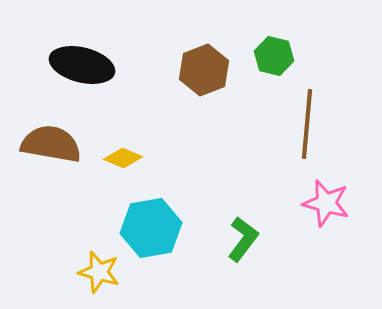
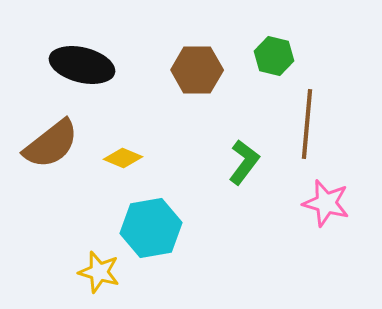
brown hexagon: moved 7 px left; rotated 21 degrees clockwise
brown semicircle: rotated 132 degrees clockwise
green L-shape: moved 1 px right, 77 px up
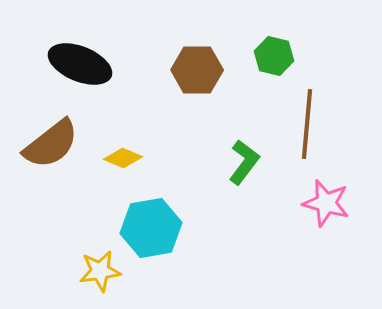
black ellipse: moved 2 px left, 1 px up; rotated 8 degrees clockwise
yellow star: moved 1 px right, 1 px up; rotated 24 degrees counterclockwise
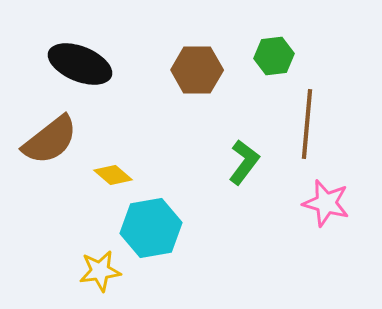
green hexagon: rotated 21 degrees counterclockwise
brown semicircle: moved 1 px left, 4 px up
yellow diamond: moved 10 px left, 17 px down; rotated 18 degrees clockwise
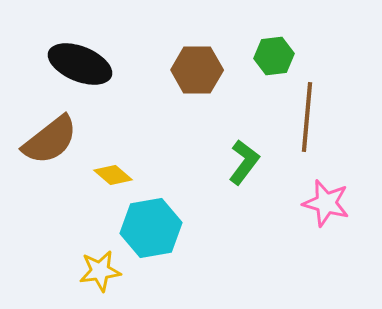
brown line: moved 7 px up
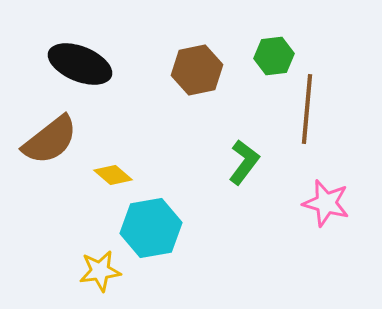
brown hexagon: rotated 12 degrees counterclockwise
brown line: moved 8 px up
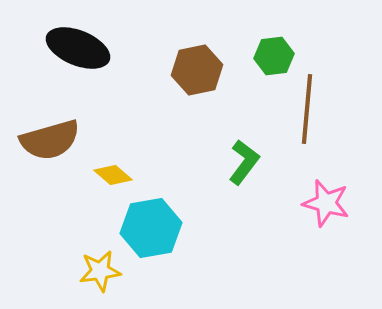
black ellipse: moved 2 px left, 16 px up
brown semicircle: rotated 22 degrees clockwise
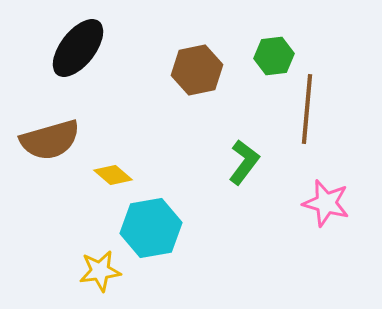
black ellipse: rotated 74 degrees counterclockwise
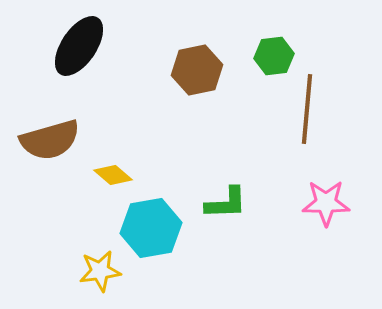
black ellipse: moved 1 px right, 2 px up; rotated 4 degrees counterclockwise
green L-shape: moved 18 px left, 41 px down; rotated 51 degrees clockwise
pink star: rotated 15 degrees counterclockwise
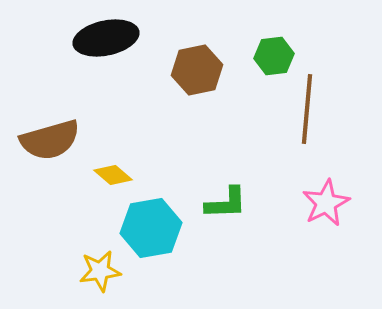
black ellipse: moved 27 px right, 8 px up; rotated 44 degrees clockwise
pink star: rotated 27 degrees counterclockwise
